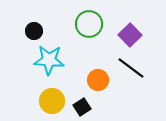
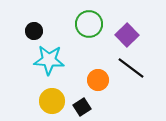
purple square: moved 3 px left
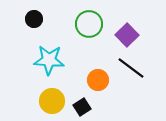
black circle: moved 12 px up
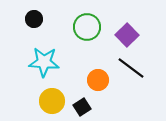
green circle: moved 2 px left, 3 px down
cyan star: moved 5 px left, 2 px down
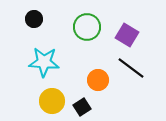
purple square: rotated 15 degrees counterclockwise
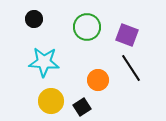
purple square: rotated 10 degrees counterclockwise
black line: rotated 20 degrees clockwise
yellow circle: moved 1 px left
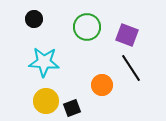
orange circle: moved 4 px right, 5 px down
yellow circle: moved 5 px left
black square: moved 10 px left, 1 px down; rotated 12 degrees clockwise
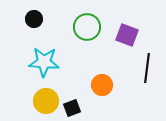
black line: moved 16 px right; rotated 40 degrees clockwise
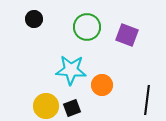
cyan star: moved 27 px right, 8 px down
black line: moved 32 px down
yellow circle: moved 5 px down
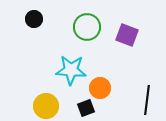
orange circle: moved 2 px left, 3 px down
black square: moved 14 px right
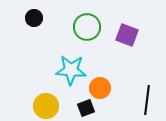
black circle: moved 1 px up
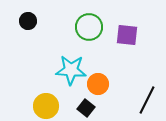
black circle: moved 6 px left, 3 px down
green circle: moved 2 px right
purple square: rotated 15 degrees counterclockwise
orange circle: moved 2 px left, 4 px up
black line: rotated 20 degrees clockwise
black square: rotated 30 degrees counterclockwise
